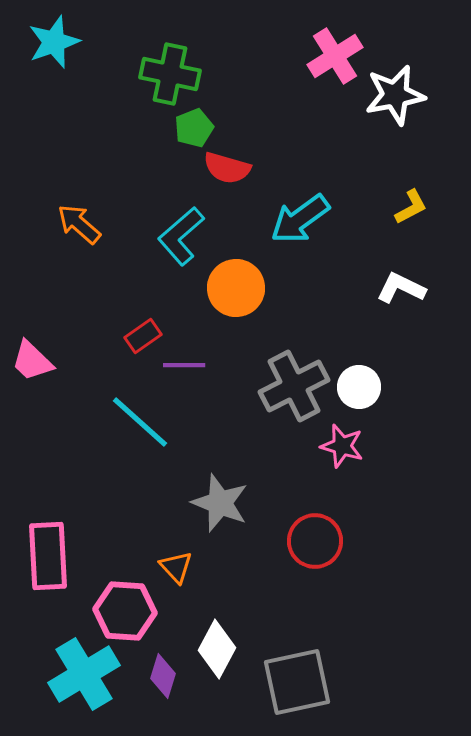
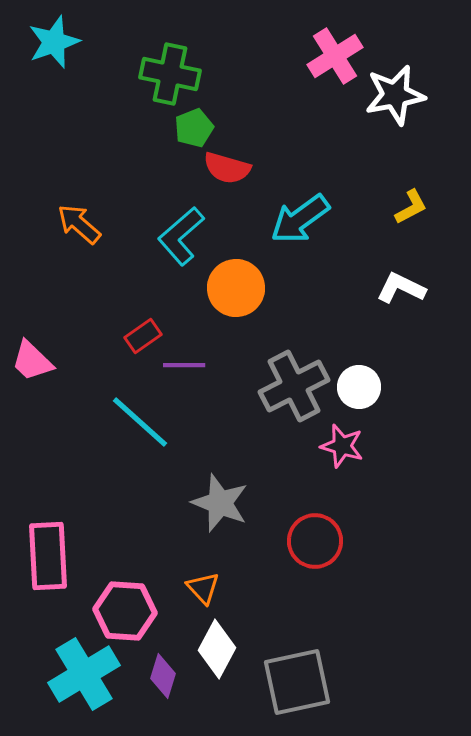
orange triangle: moved 27 px right, 21 px down
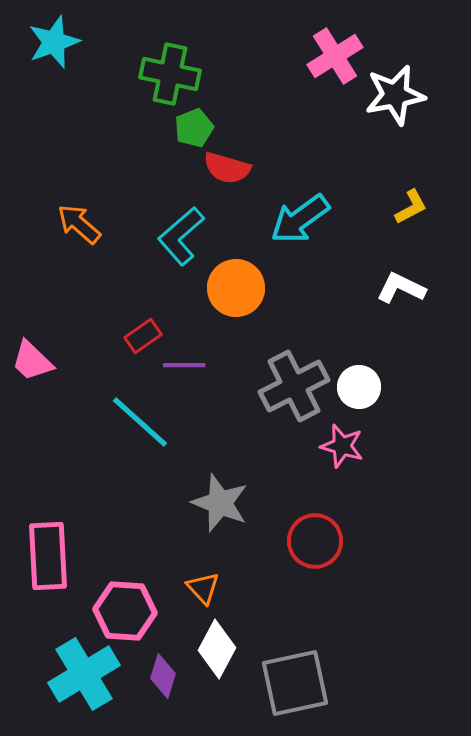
gray square: moved 2 px left, 1 px down
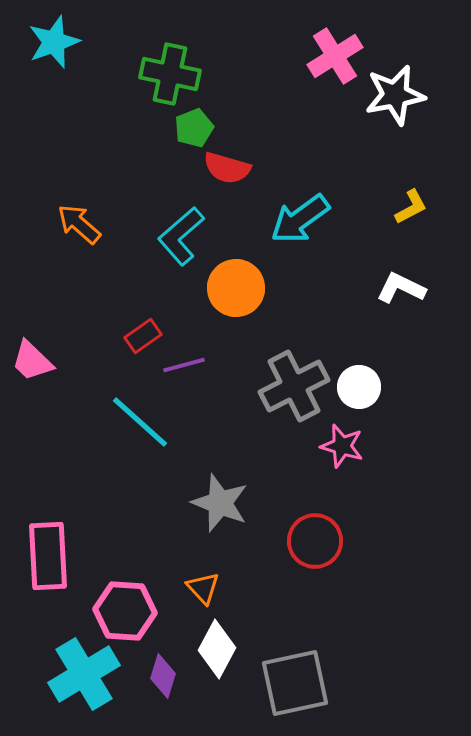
purple line: rotated 15 degrees counterclockwise
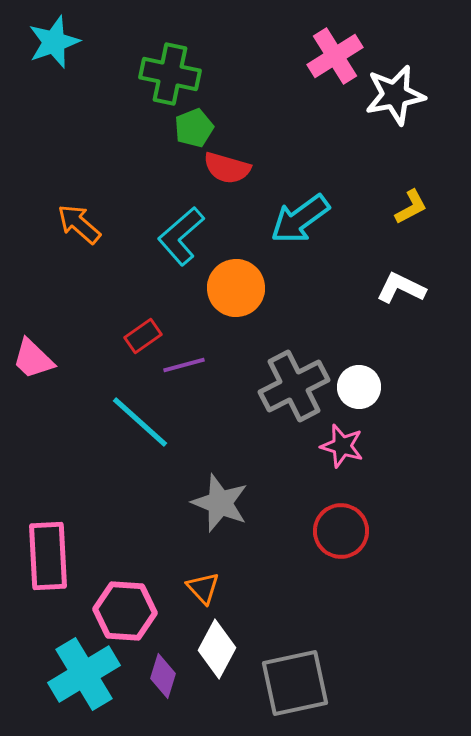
pink trapezoid: moved 1 px right, 2 px up
red circle: moved 26 px right, 10 px up
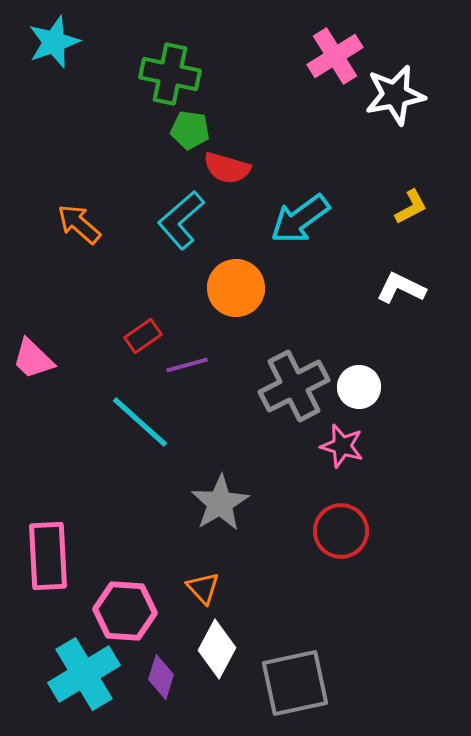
green pentagon: moved 4 px left, 2 px down; rotated 30 degrees clockwise
cyan L-shape: moved 16 px up
purple line: moved 3 px right
gray star: rotated 20 degrees clockwise
purple diamond: moved 2 px left, 1 px down
